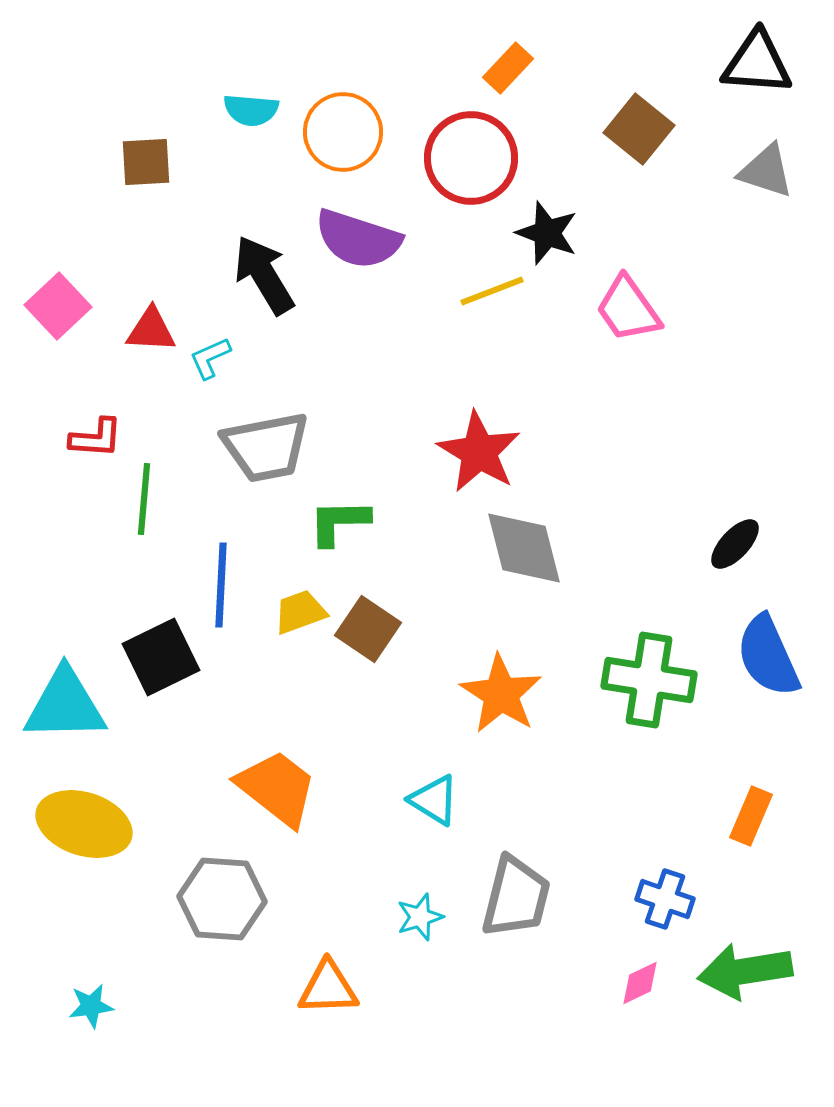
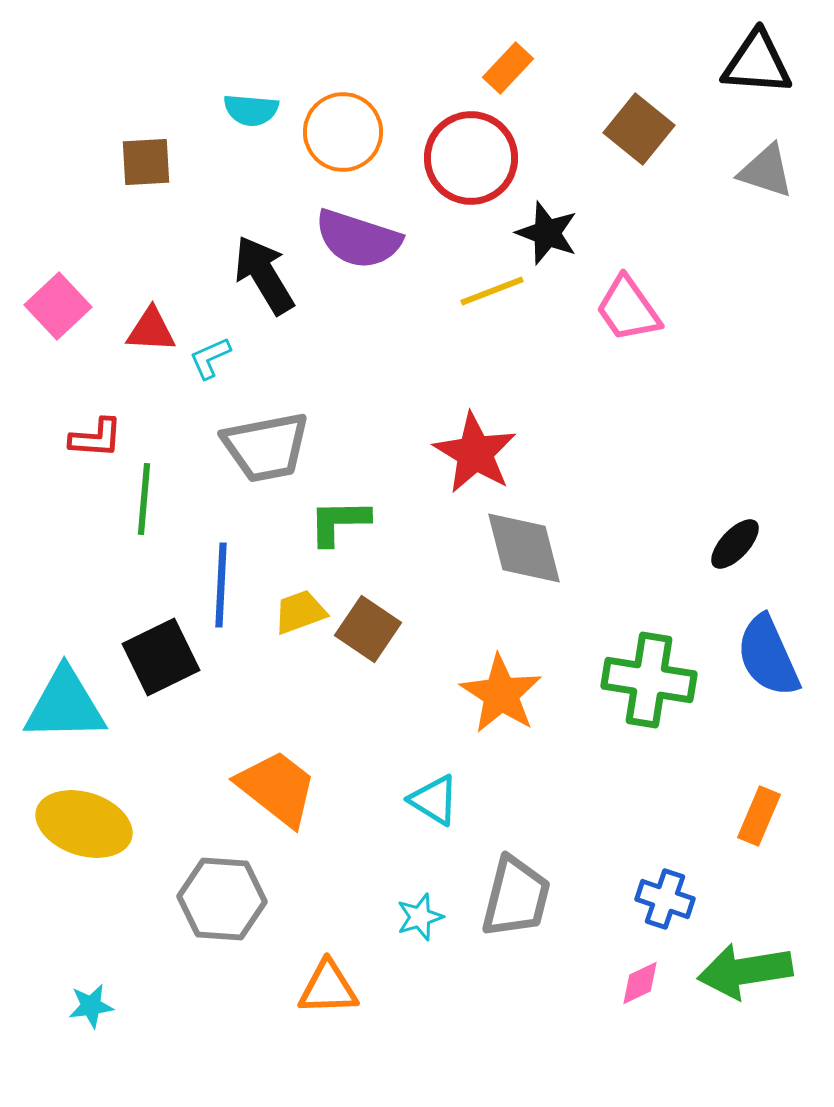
red star at (479, 452): moved 4 px left, 1 px down
orange rectangle at (751, 816): moved 8 px right
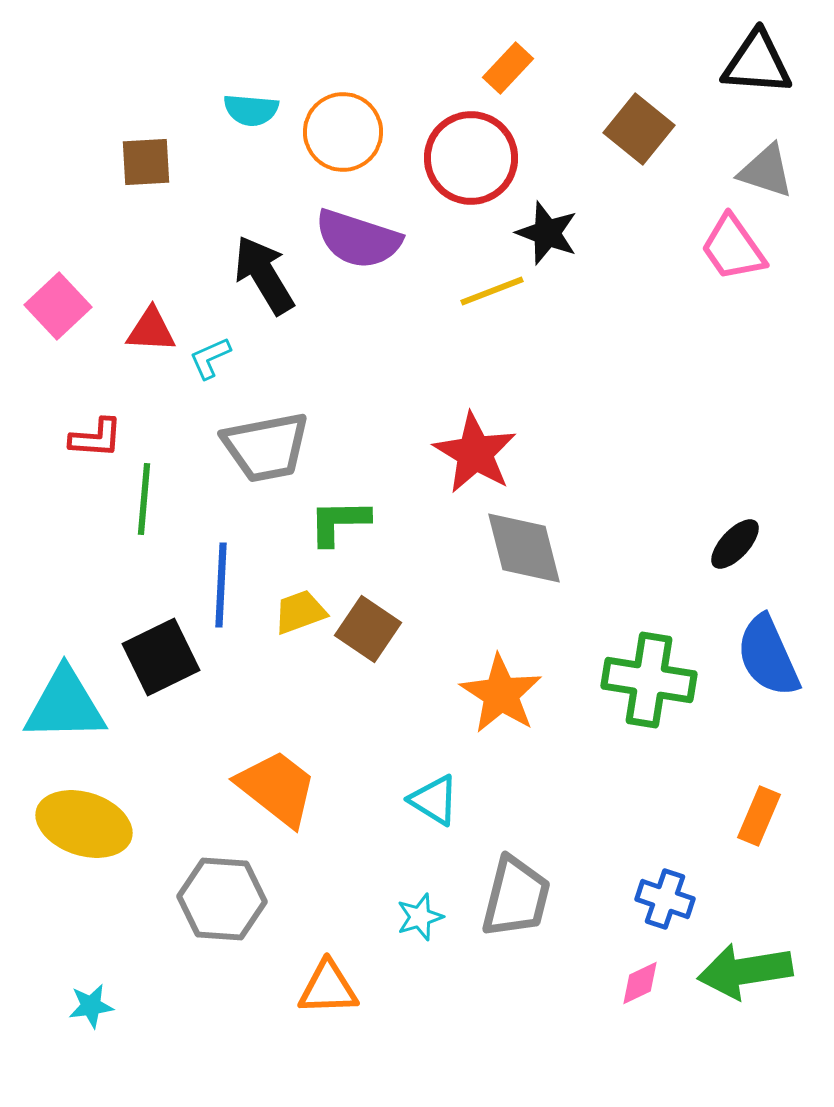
pink trapezoid at (628, 309): moved 105 px right, 61 px up
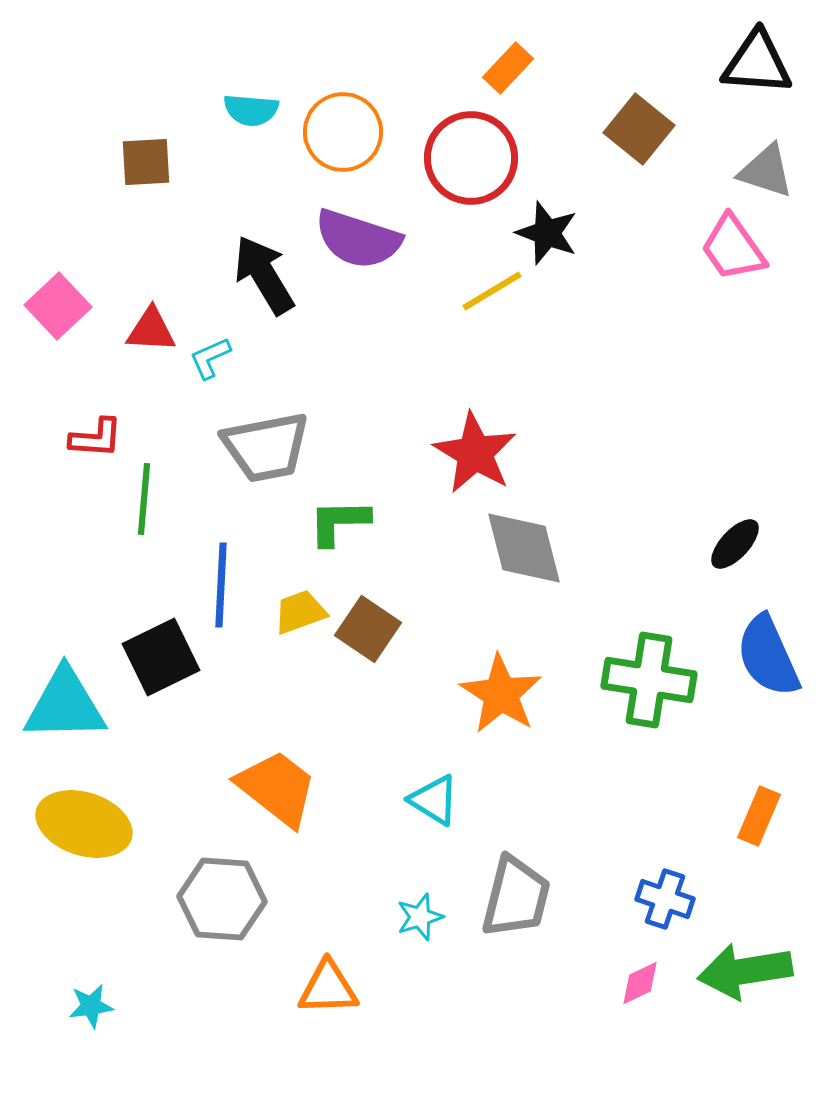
yellow line at (492, 291): rotated 10 degrees counterclockwise
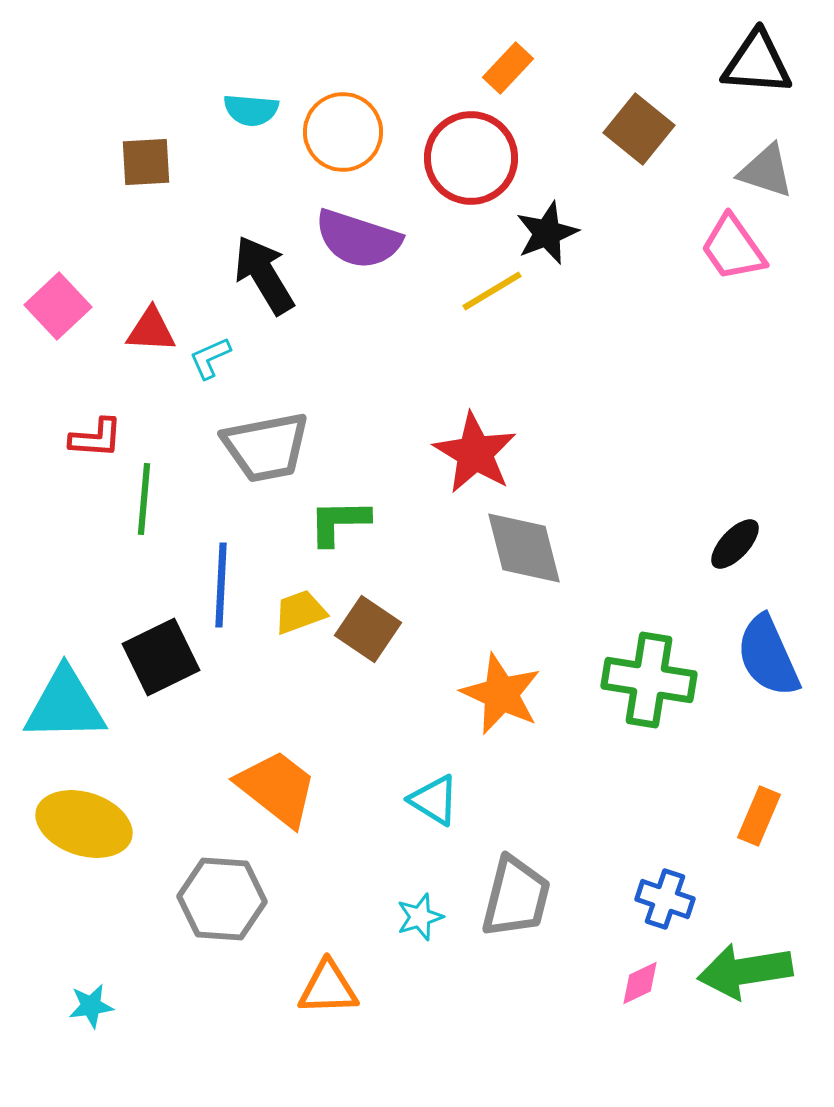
black star at (547, 233): rotated 30 degrees clockwise
orange star at (501, 694): rotated 8 degrees counterclockwise
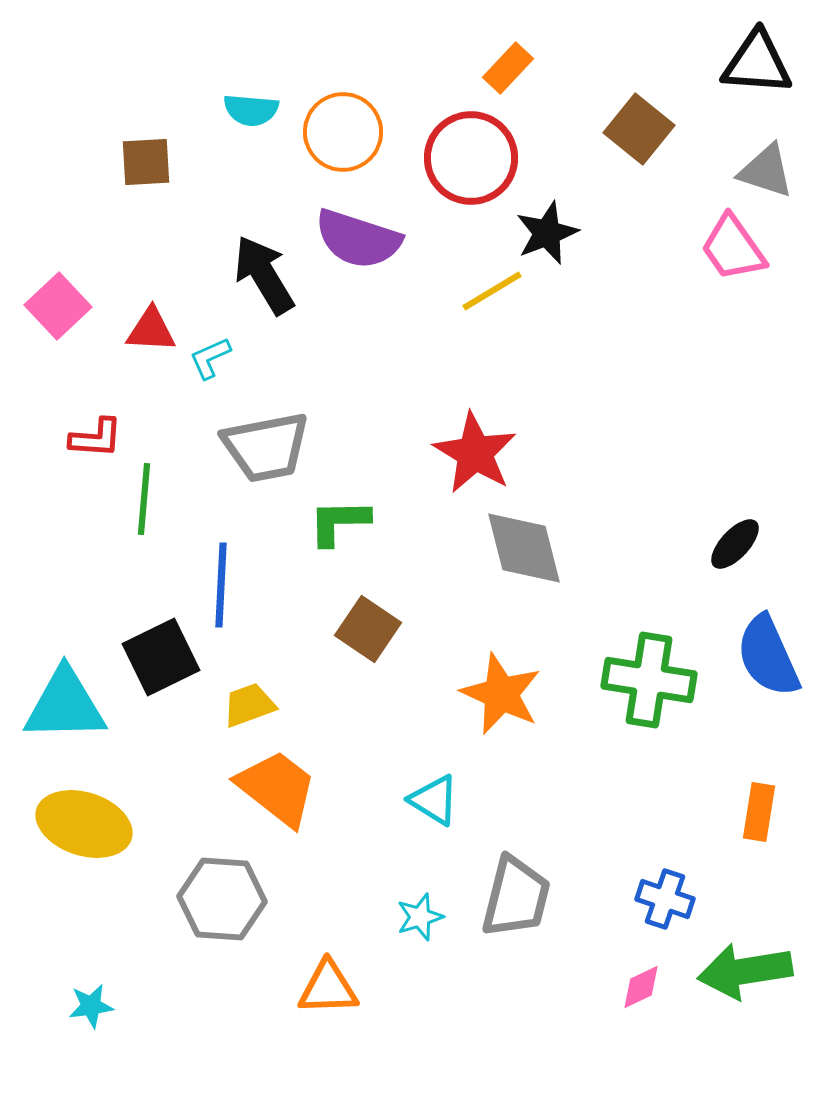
yellow trapezoid at (300, 612): moved 51 px left, 93 px down
orange rectangle at (759, 816): moved 4 px up; rotated 14 degrees counterclockwise
pink diamond at (640, 983): moved 1 px right, 4 px down
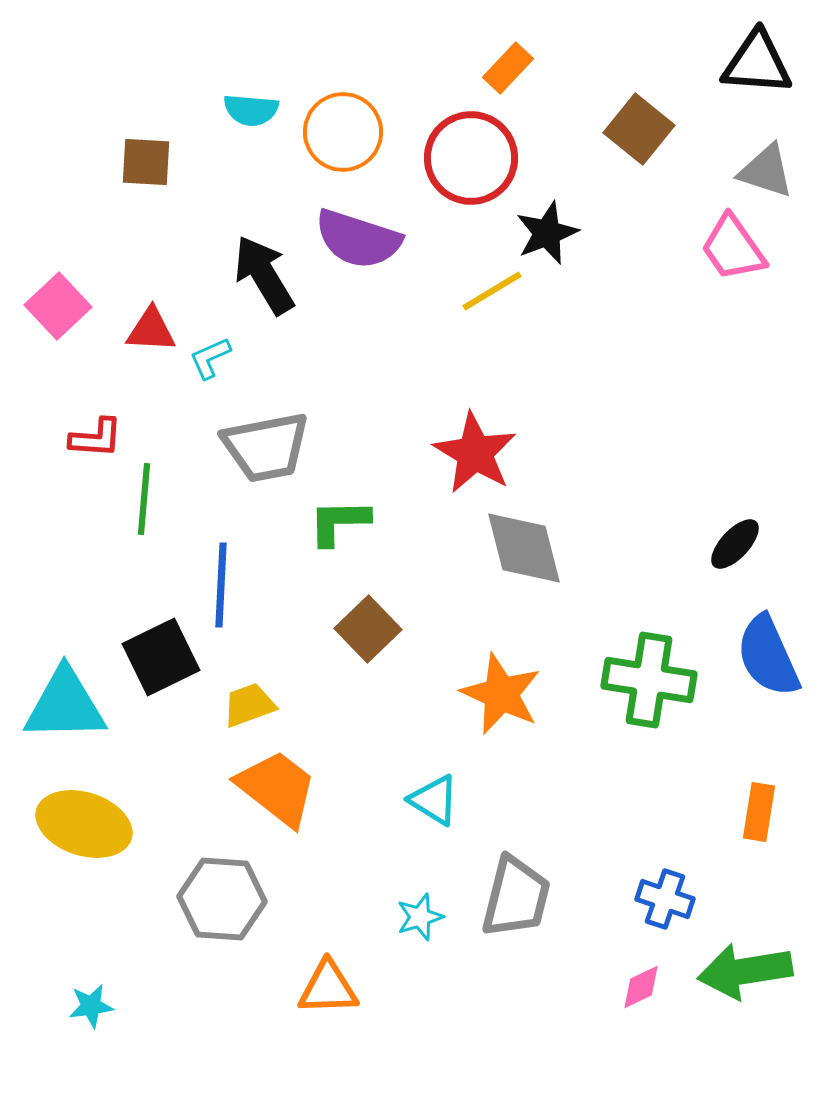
brown square at (146, 162): rotated 6 degrees clockwise
brown square at (368, 629): rotated 12 degrees clockwise
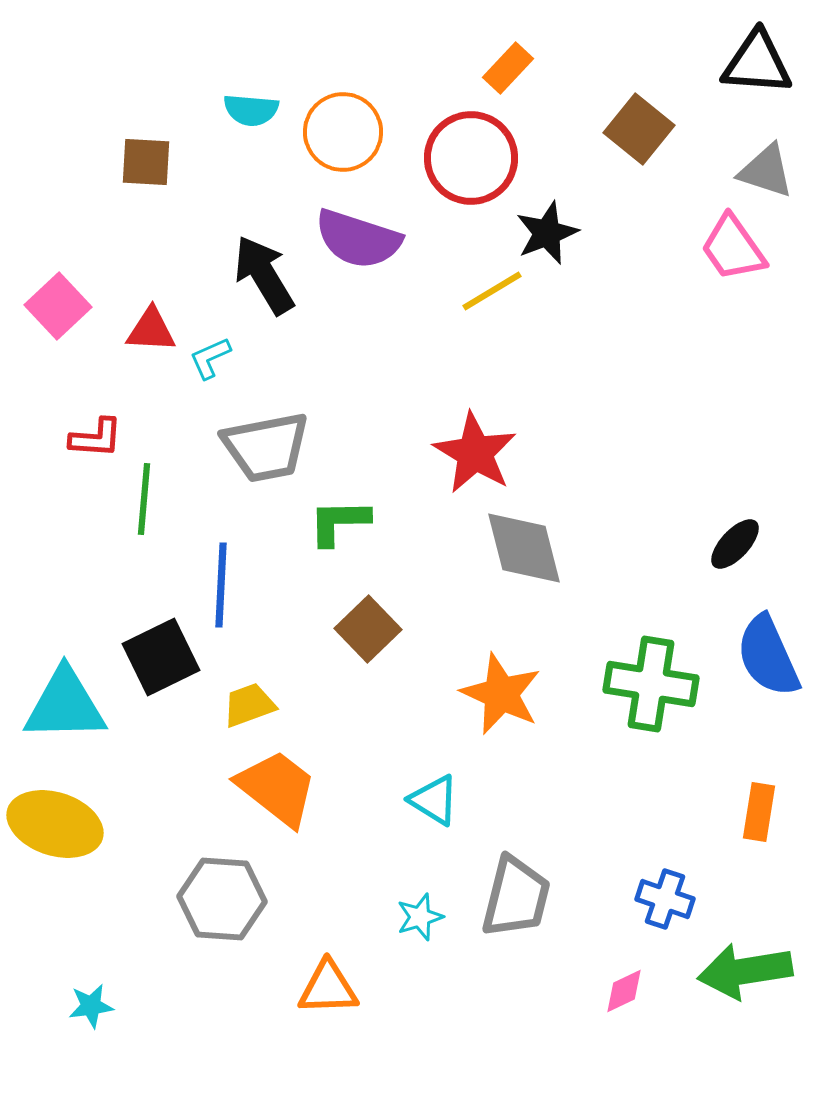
green cross at (649, 680): moved 2 px right, 4 px down
yellow ellipse at (84, 824): moved 29 px left
pink diamond at (641, 987): moved 17 px left, 4 px down
